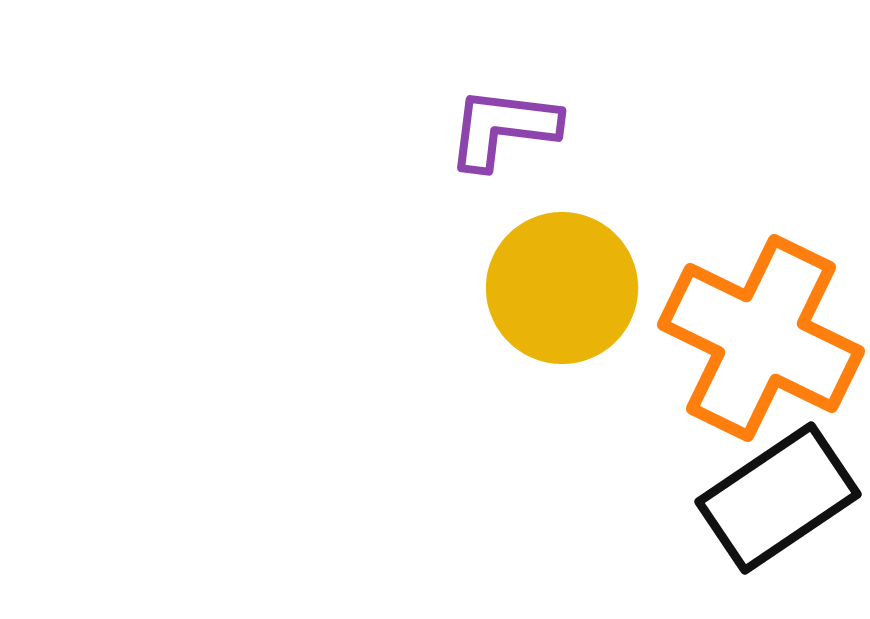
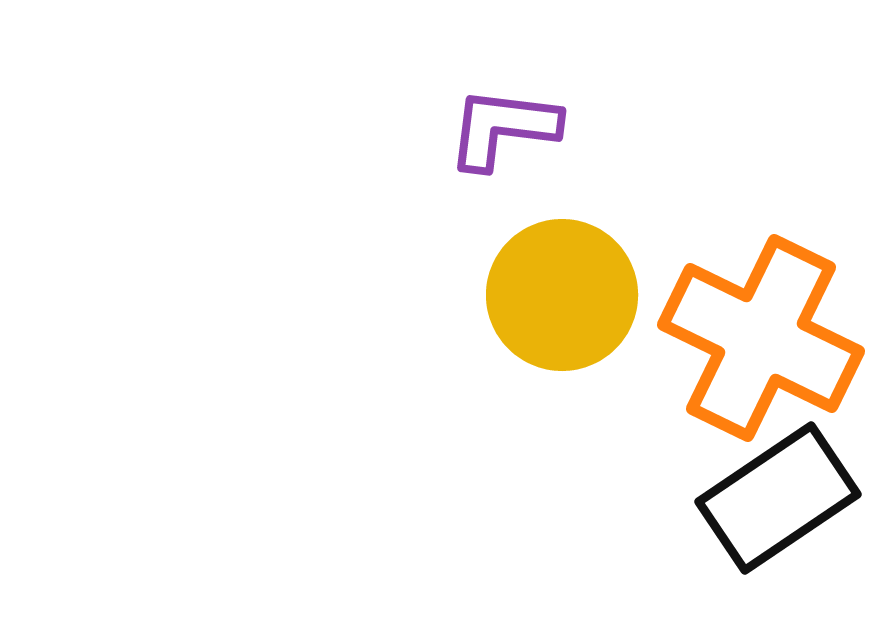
yellow circle: moved 7 px down
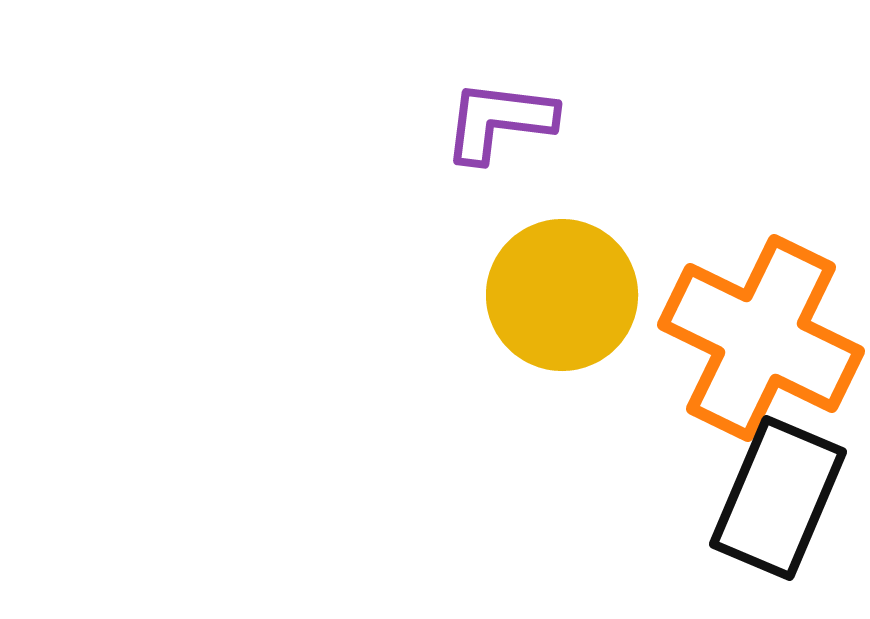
purple L-shape: moved 4 px left, 7 px up
black rectangle: rotated 33 degrees counterclockwise
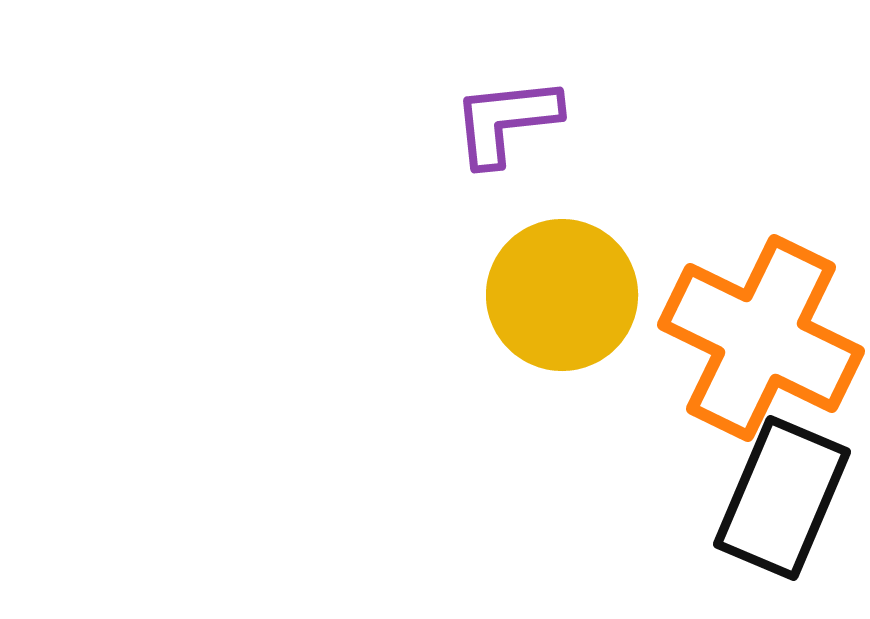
purple L-shape: moved 7 px right; rotated 13 degrees counterclockwise
black rectangle: moved 4 px right
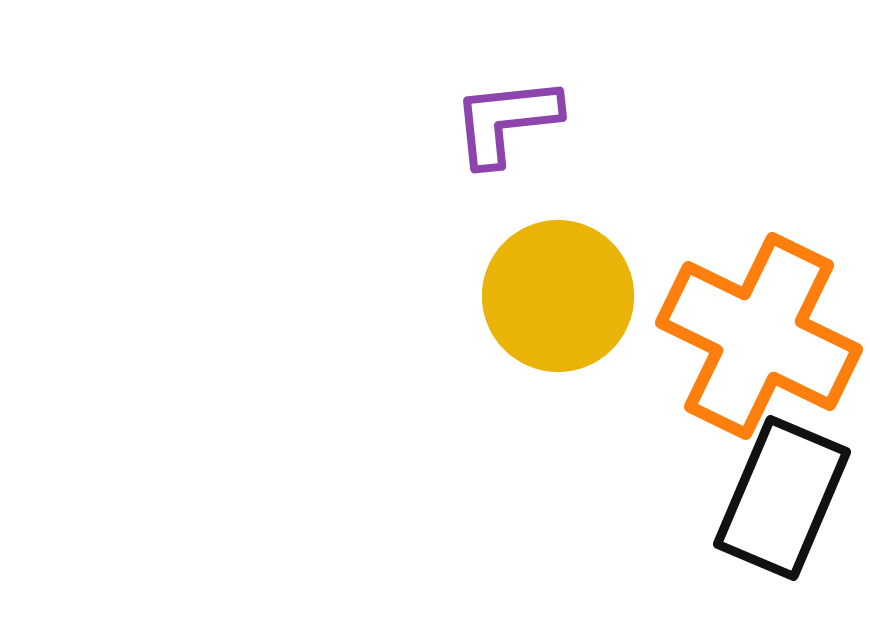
yellow circle: moved 4 px left, 1 px down
orange cross: moved 2 px left, 2 px up
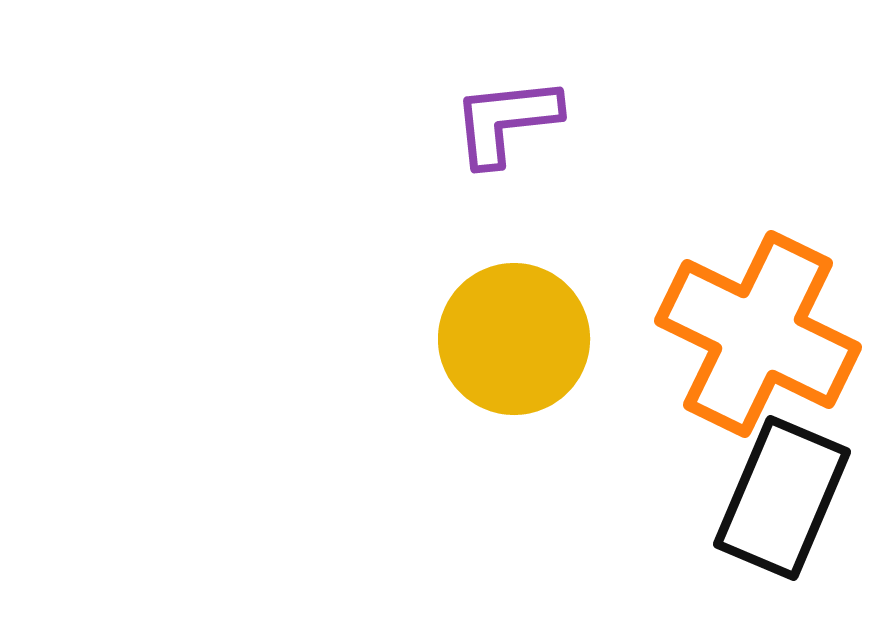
yellow circle: moved 44 px left, 43 px down
orange cross: moved 1 px left, 2 px up
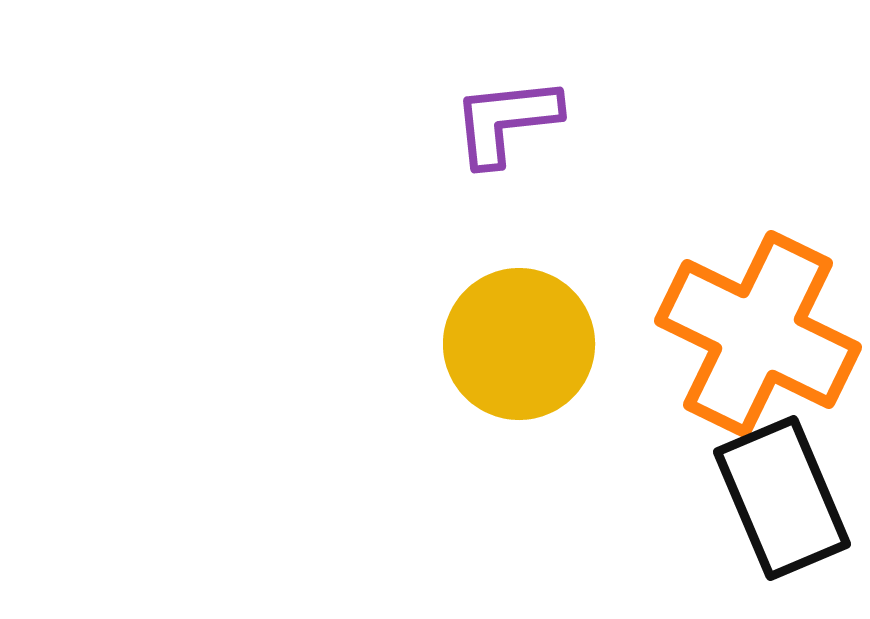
yellow circle: moved 5 px right, 5 px down
black rectangle: rotated 46 degrees counterclockwise
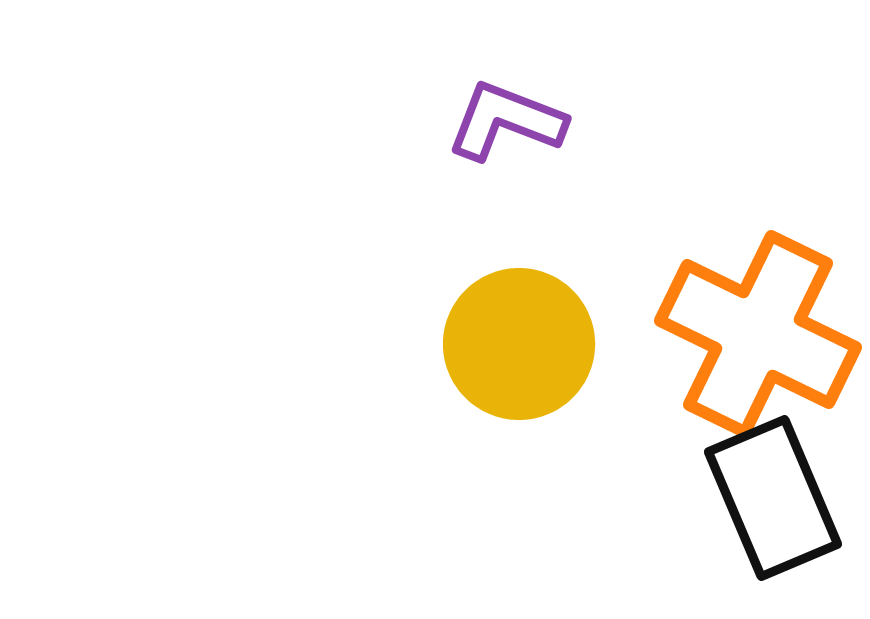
purple L-shape: rotated 27 degrees clockwise
black rectangle: moved 9 px left
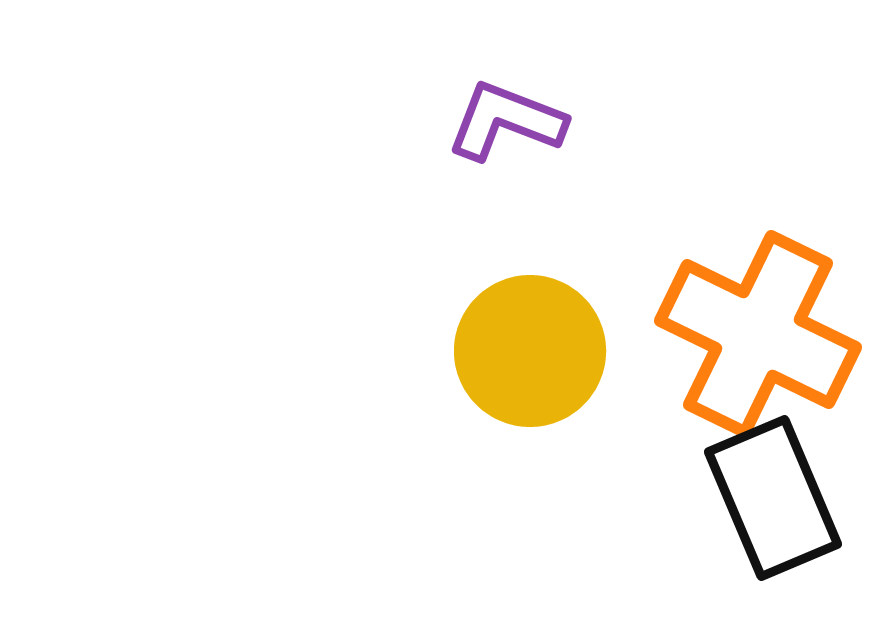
yellow circle: moved 11 px right, 7 px down
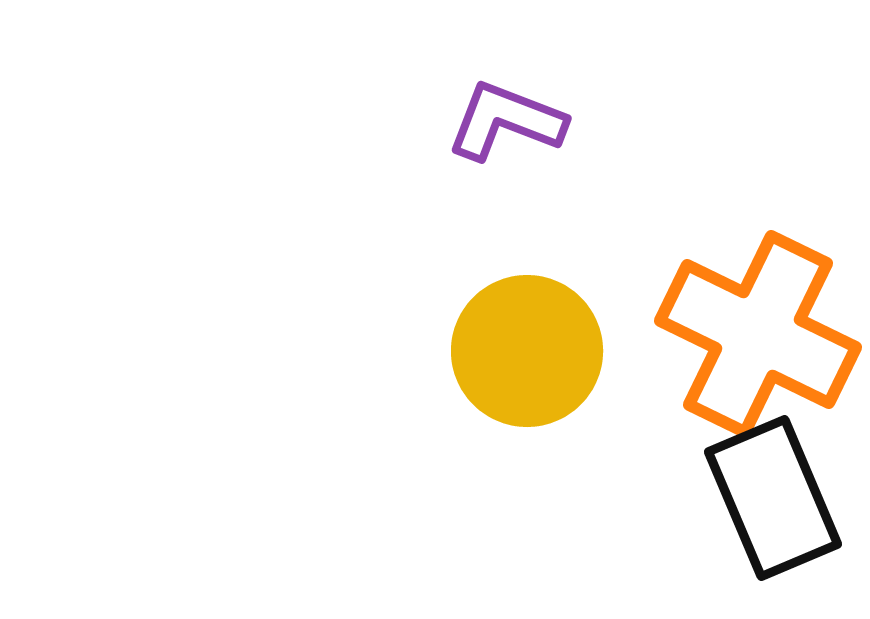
yellow circle: moved 3 px left
